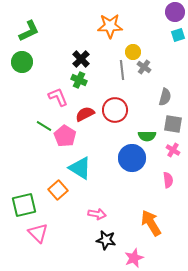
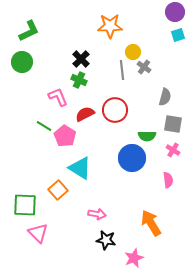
green square: moved 1 px right; rotated 15 degrees clockwise
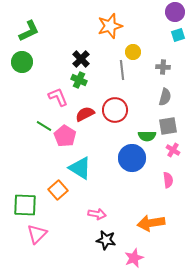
orange star: rotated 15 degrees counterclockwise
gray cross: moved 19 px right; rotated 32 degrees counterclockwise
gray square: moved 5 px left, 2 px down; rotated 18 degrees counterclockwise
orange arrow: rotated 68 degrees counterclockwise
pink triangle: moved 1 px left, 1 px down; rotated 30 degrees clockwise
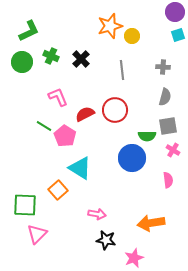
yellow circle: moved 1 px left, 16 px up
green cross: moved 28 px left, 24 px up
